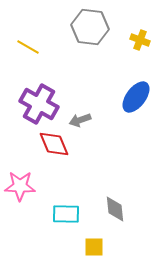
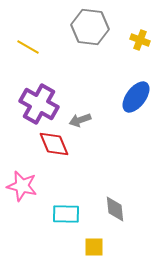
pink star: moved 2 px right; rotated 12 degrees clockwise
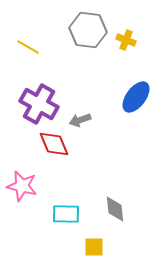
gray hexagon: moved 2 px left, 3 px down
yellow cross: moved 14 px left
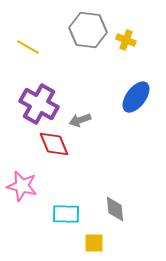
yellow square: moved 4 px up
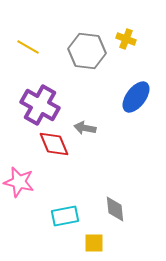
gray hexagon: moved 1 px left, 21 px down
yellow cross: moved 1 px up
purple cross: moved 1 px right, 1 px down
gray arrow: moved 5 px right, 8 px down; rotated 30 degrees clockwise
pink star: moved 3 px left, 4 px up
cyan rectangle: moved 1 px left, 2 px down; rotated 12 degrees counterclockwise
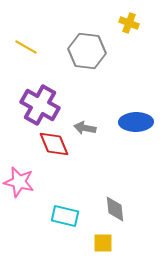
yellow cross: moved 3 px right, 16 px up
yellow line: moved 2 px left
blue ellipse: moved 25 px down; rotated 52 degrees clockwise
cyan rectangle: rotated 24 degrees clockwise
yellow square: moved 9 px right
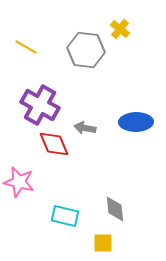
yellow cross: moved 9 px left, 6 px down; rotated 18 degrees clockwise
gray hexagon: moved 1 px left, 1 px up
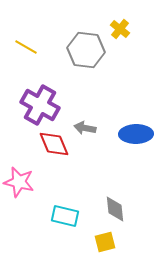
blue ellipse: moved 12 px down
yellow square: moved 2 px right, 1 px up; rotated 15 degrees counterclockwise
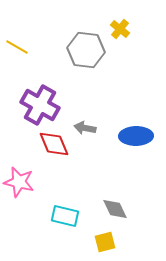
yellow line: moved 9 px left
blue ellipse: moved 2 px down
gray diamond: rotated 20 degrees counterclockwise
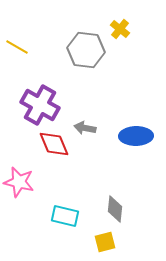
gray diamond: rotated 32 degrees clockwise
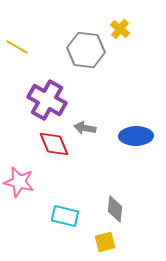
purple cross: moved 7 px right, 5 px up
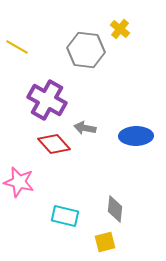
red diamond: rotated 20 degrees counterclockwise
